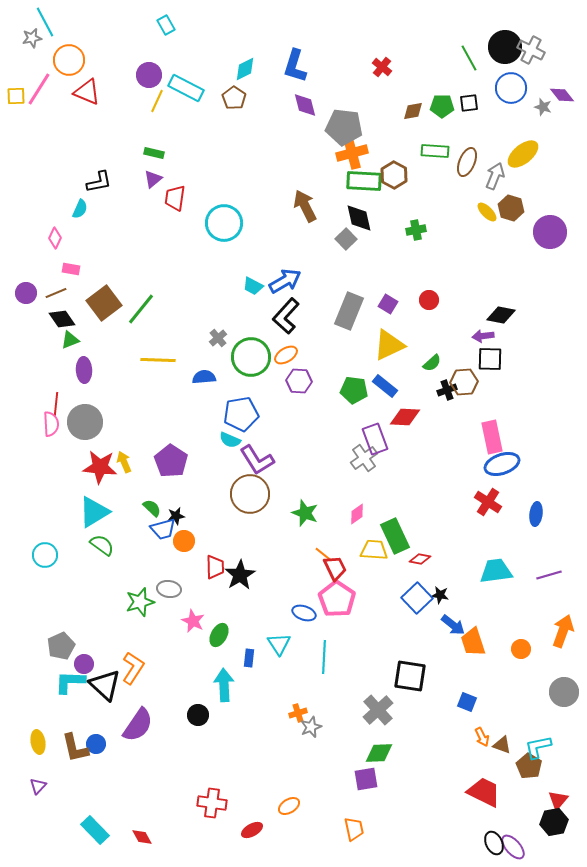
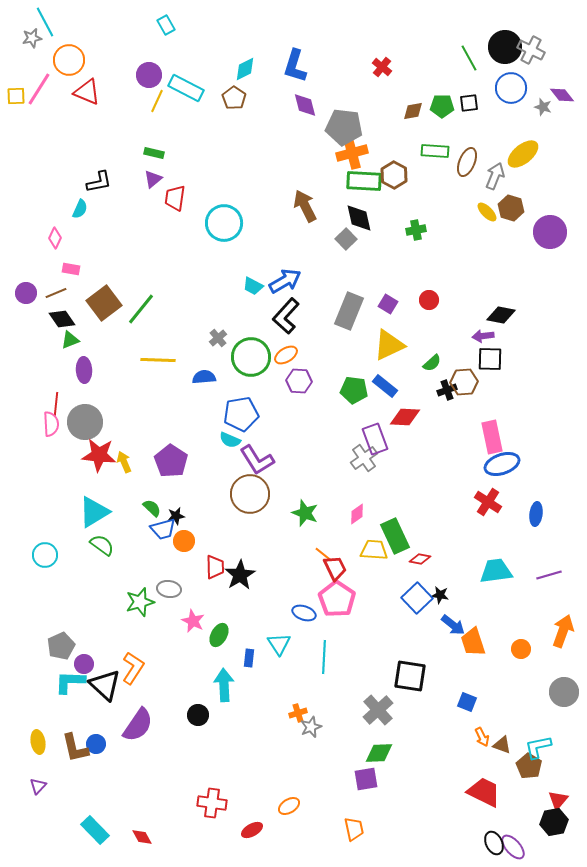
red star at (100, 467): moved 1 px left, 12 px up
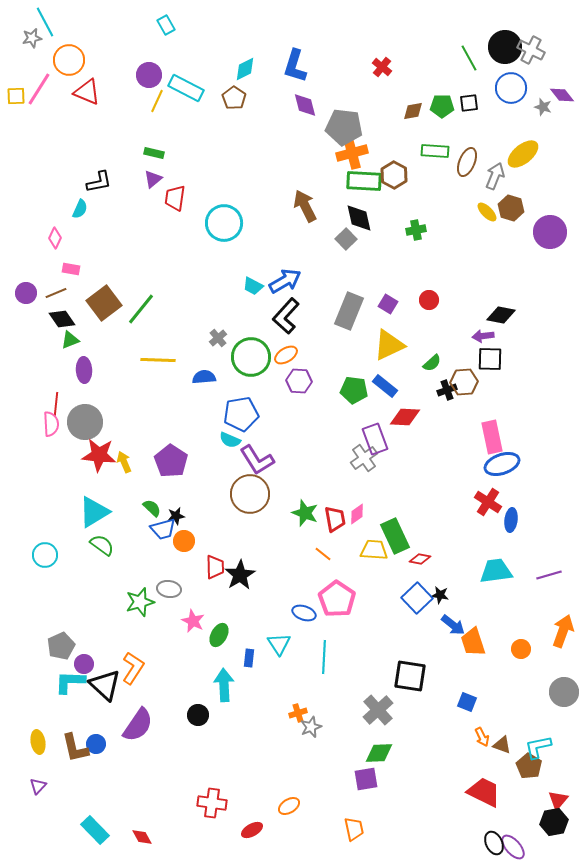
blue ellipse at (536, 514): moved 25 px left, 6 px down
red trapezoid at (335, 568): moved 49 px up; rotated 16 degrees clockwise
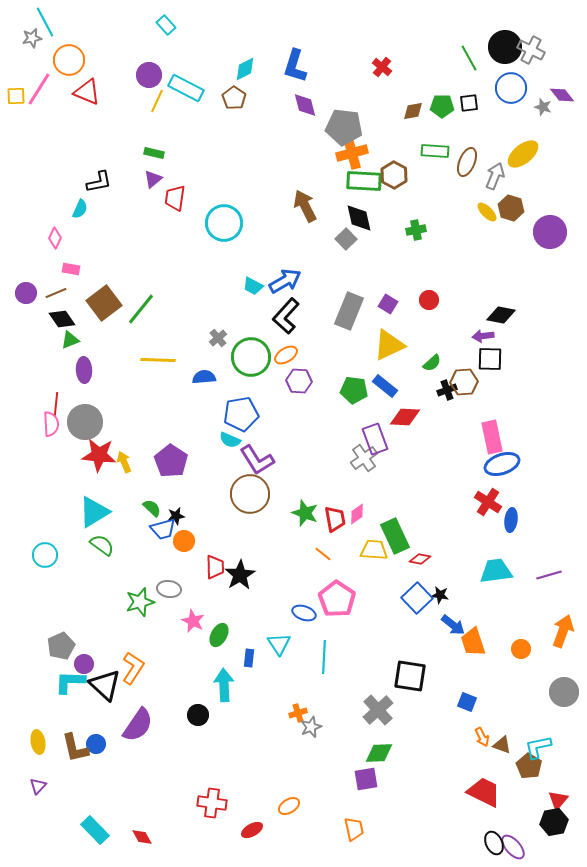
cyan rectangle at (166, 25): rotated 12 degrees counterclockwise
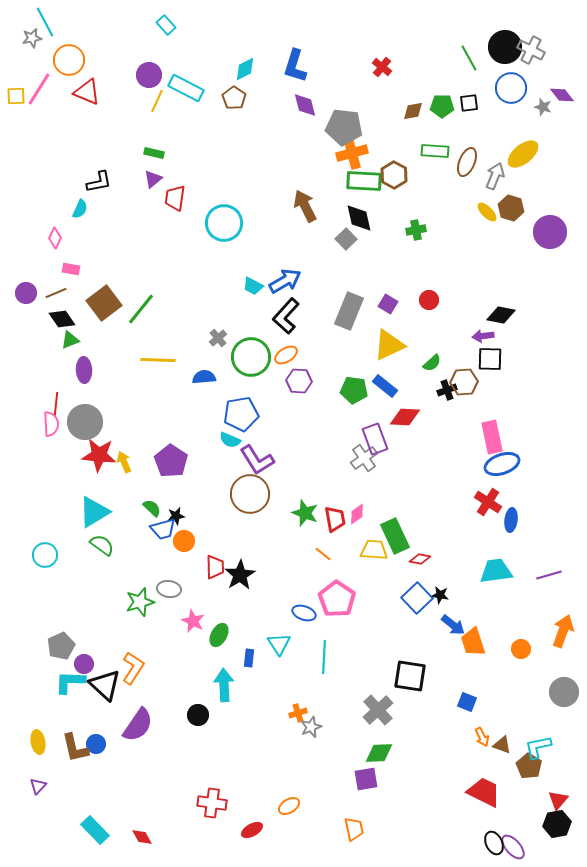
black hexagon at (554, 822): moved 3 px right, 2 px down
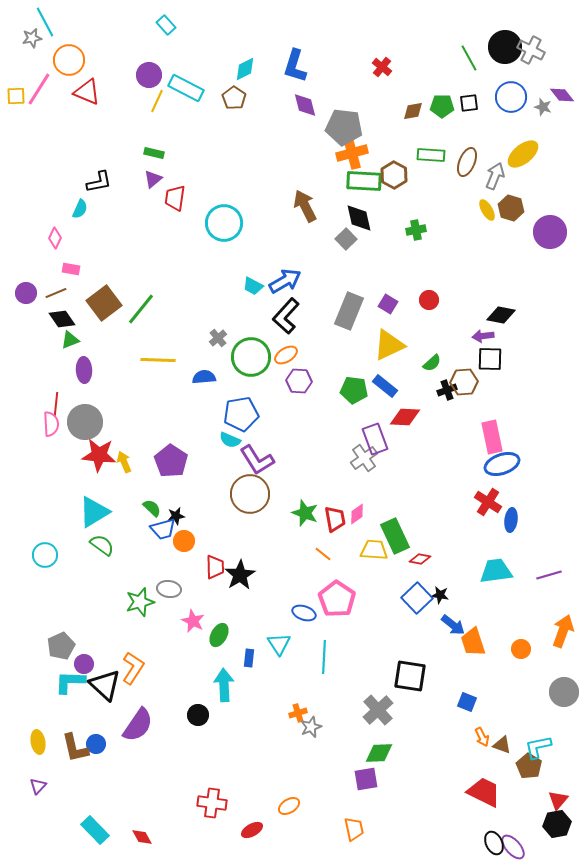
blue circle at (511, 88): moved 9 px down
green rectangle at (435, 151): moved 4 px left, 4 px down
yellow ellipse at (487, 212): moved 2 px up; rotated 15 degrees clockwise
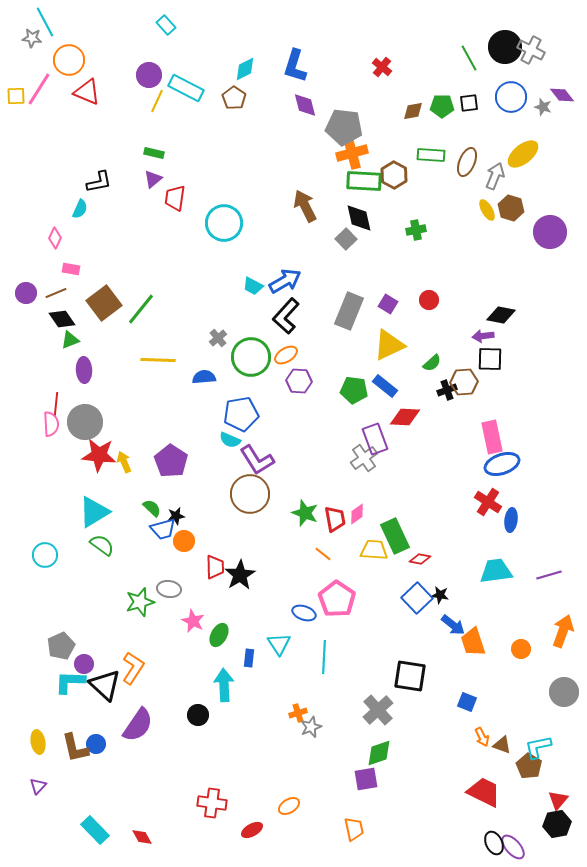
gray star at (32, 38): rotated 18 degrees clockwise
green diamond at (379, 753): rotated 16 degrees counterclockwise
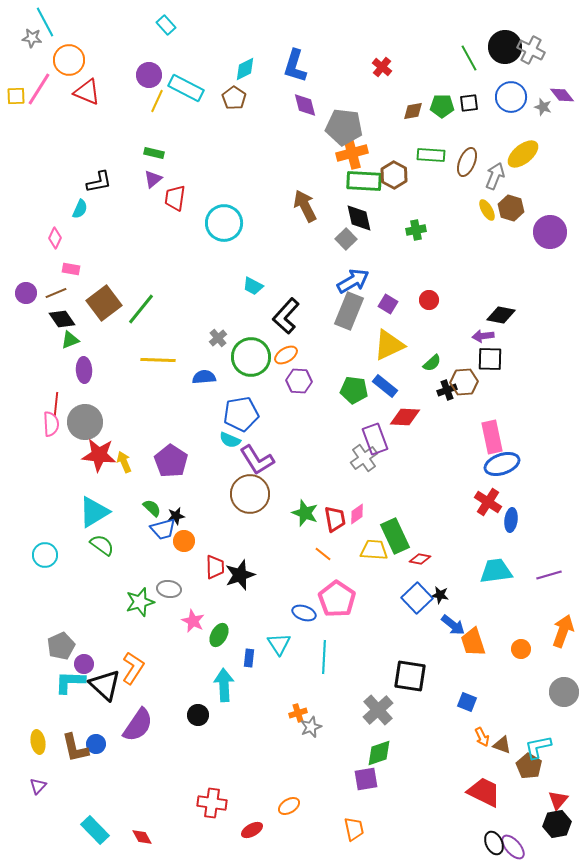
blue arrow at (285, 281): moved 68 px right
black star at (240, 575): rotated 12 degrees clockwise
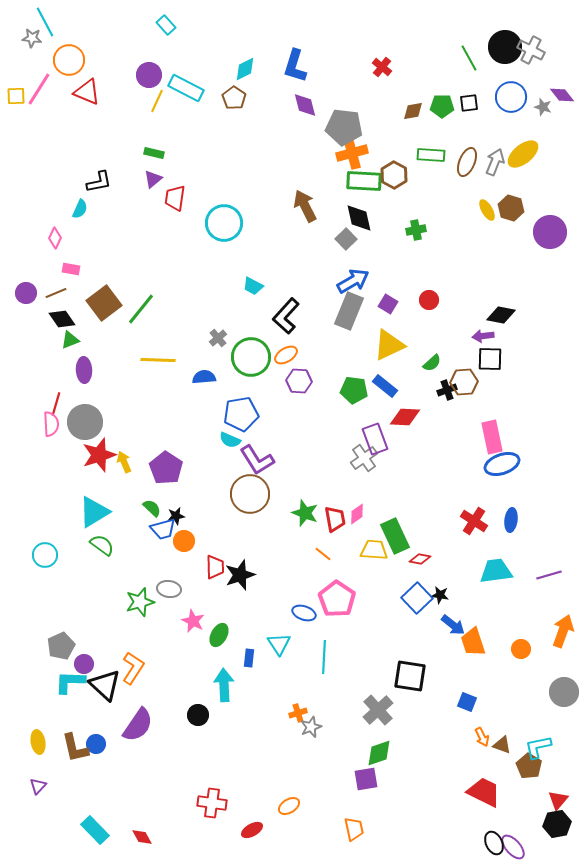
gray arrow at (495, 176): moved 14 px up
red line at (56, 404): rotated 10 degrees clockwise
red star at (99, 455): rotated 24 degrees counterclockwise
purple pentagon at (171, 461): moved 5 px left, 7 px down
red cross at (488, 502): moved 14 px left, 19 px down
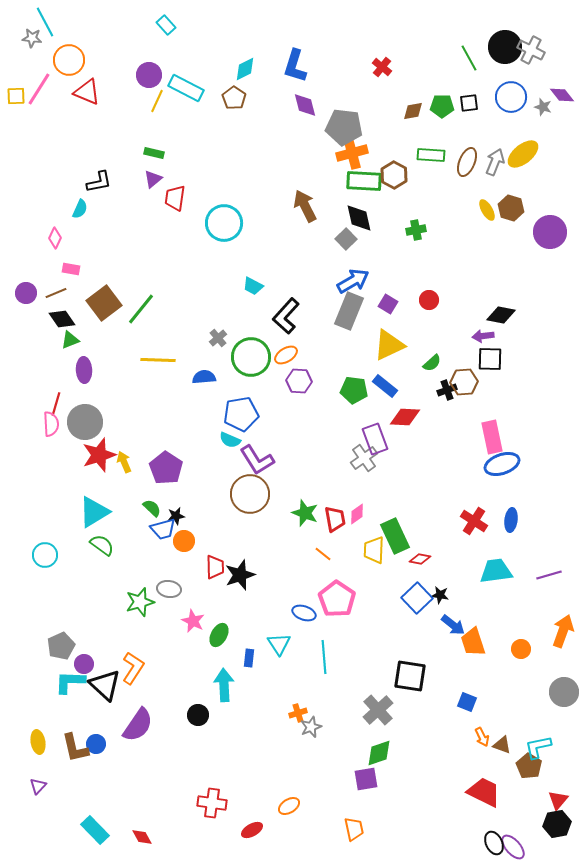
yellow trapezoid at (374, 550): rotated 92 degrees counterclockwise
cyan line at (324, 657): rotated 8 degrees counterclockwise
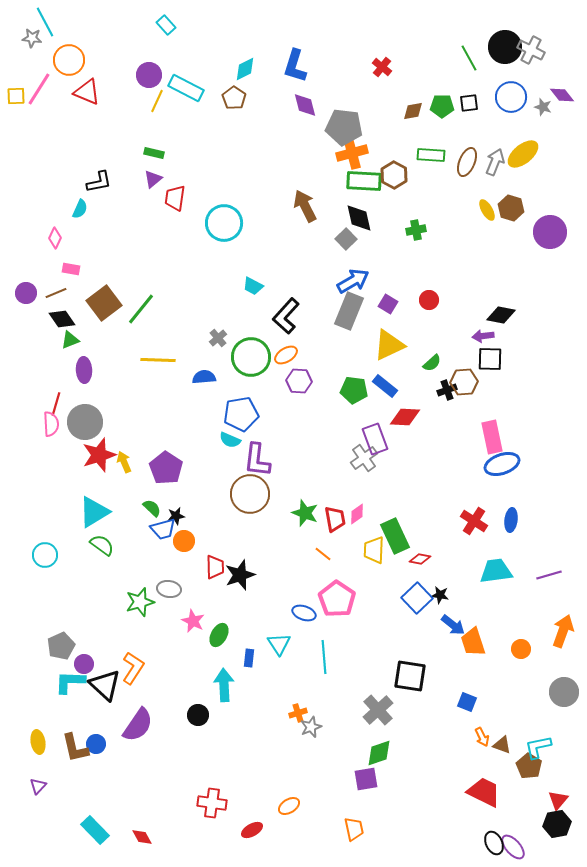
purple L-shape at (257, 460): rotated 39 degrees clockwise
